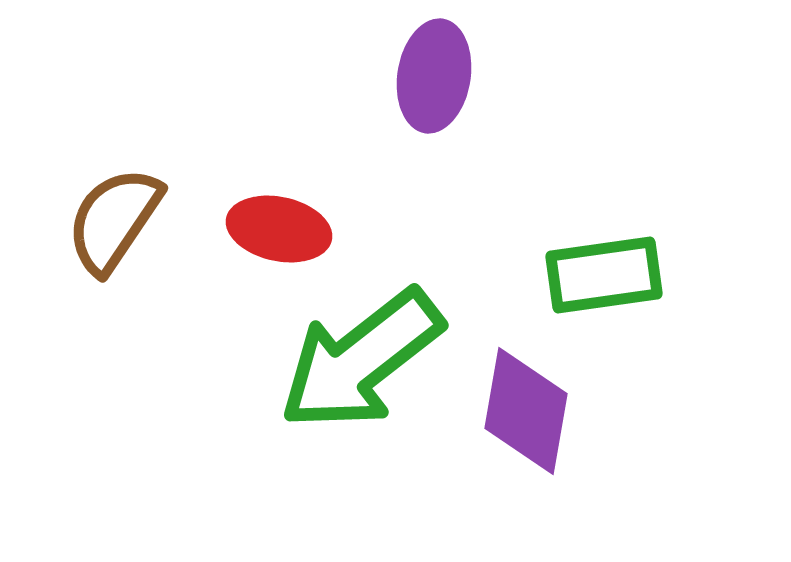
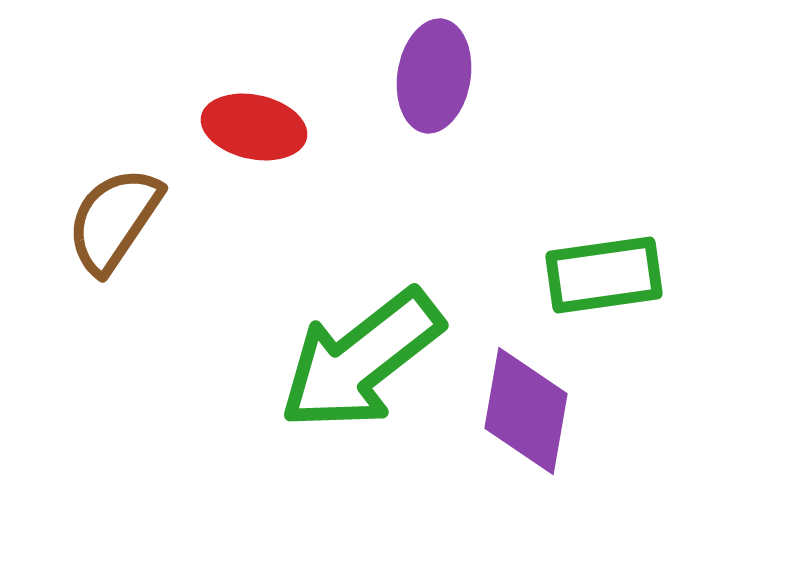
red ellipse: moved 25 px left, 102 px up
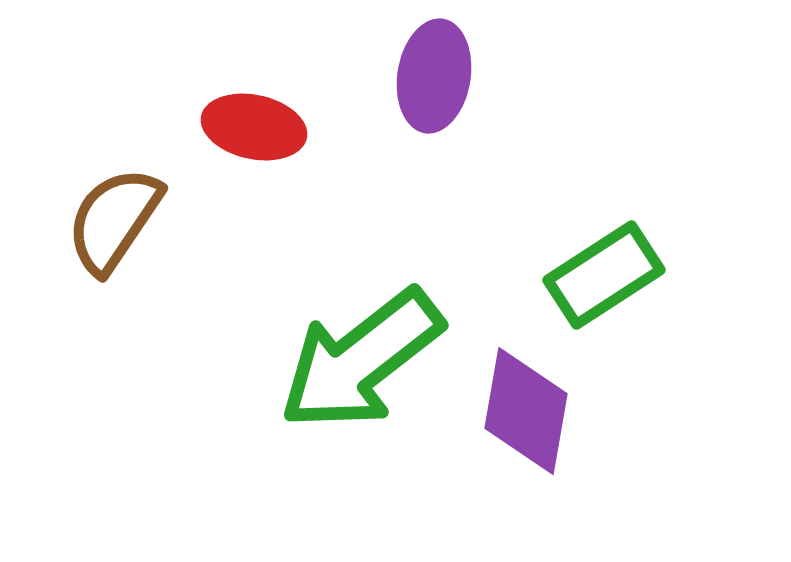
green rectangle: rotated 25 degrees counterclockwise
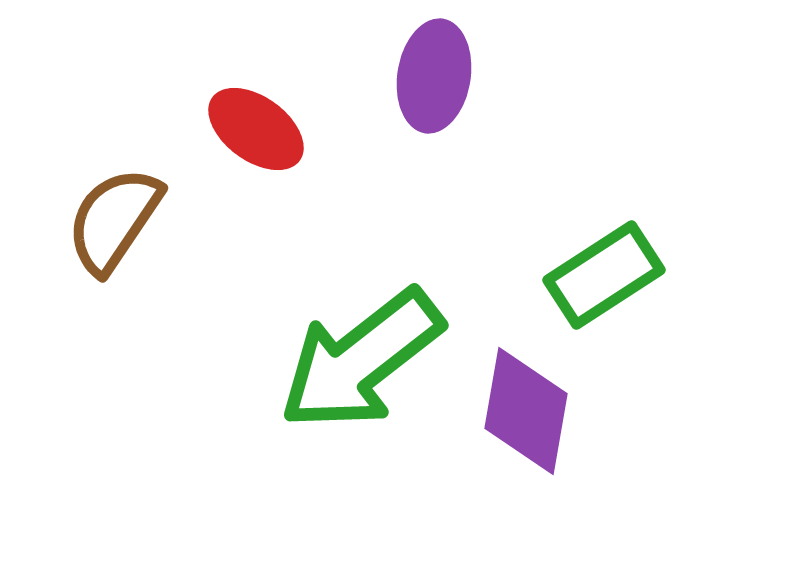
red ellipse: moved 2 px right, 2 px down; rotated 24 degrees clockwise
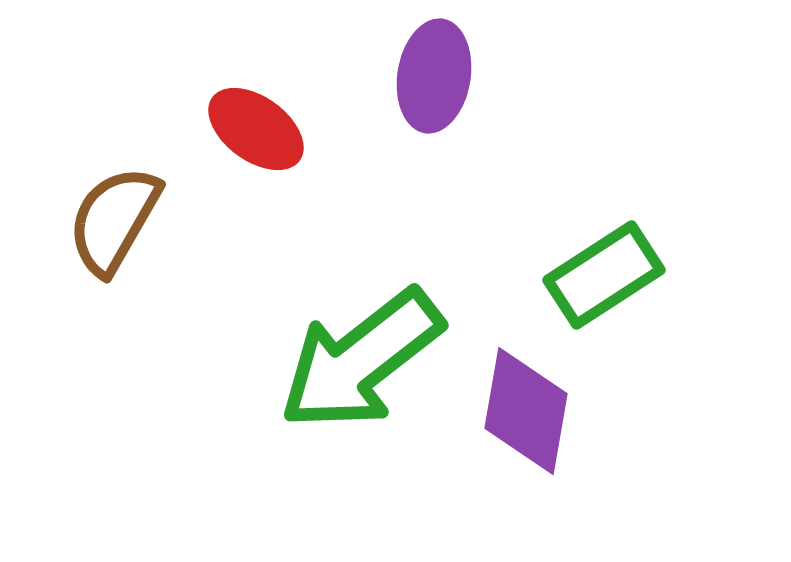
brown semicircle: rotated 4 degrees counterclockwise
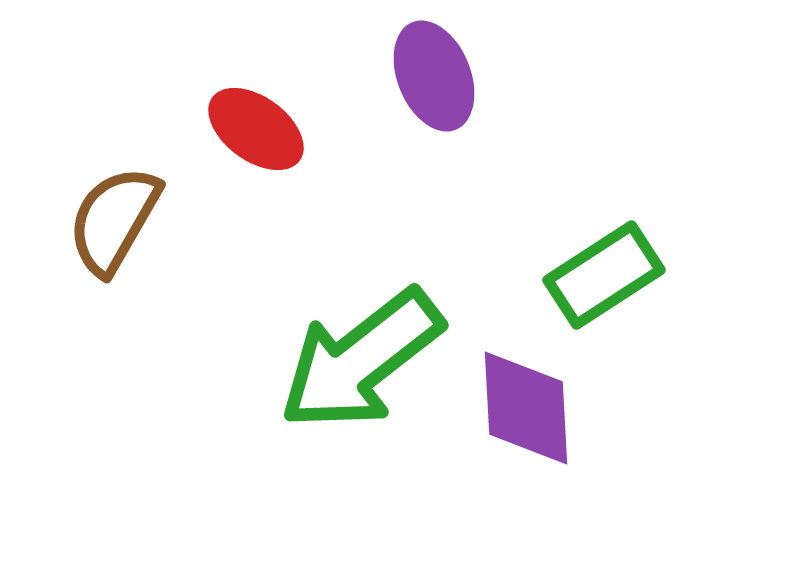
purple ellipse: rotated 31 degrees counterclockwise
purple diamond: moved 3 px up; rotated 13 degrees counterclockwise
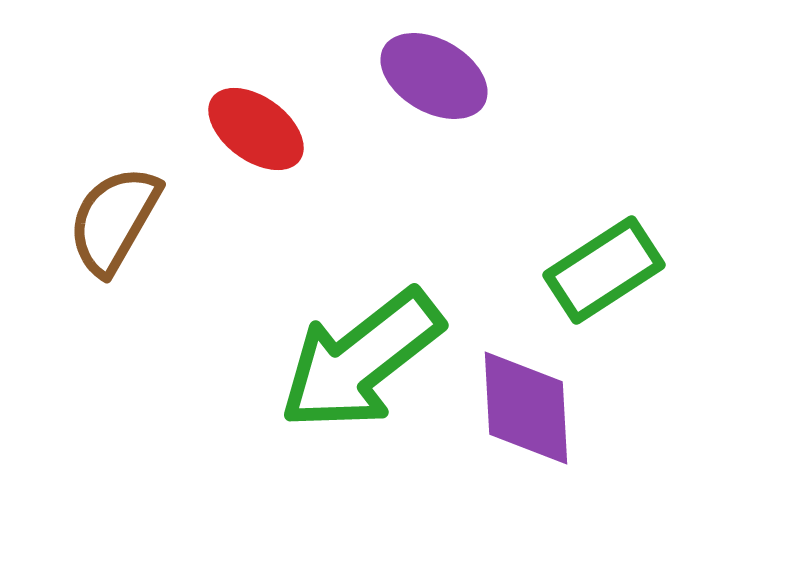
purple ellipse: rotated 38 degrees counterclockwise
green rectangle: moved 5 px up
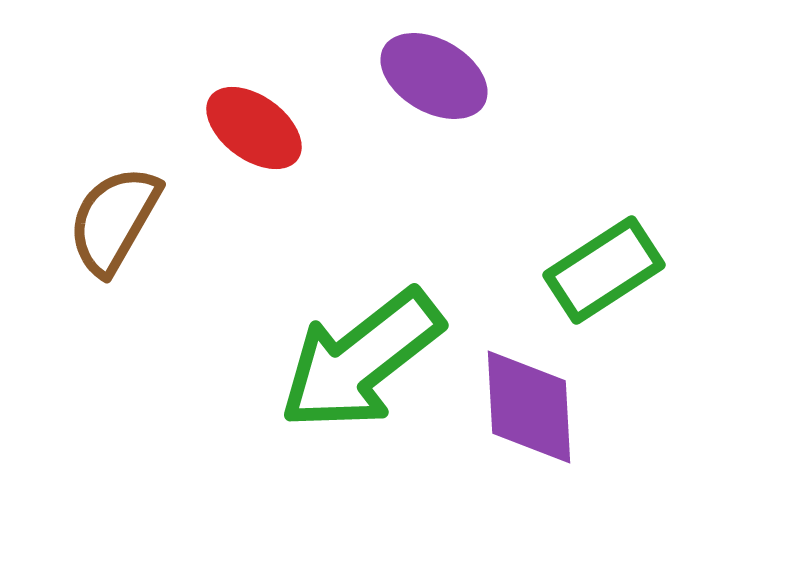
red ellipse: moved 2 px left, 1 px up
purple diamond: moved 3 px right, 1 px up
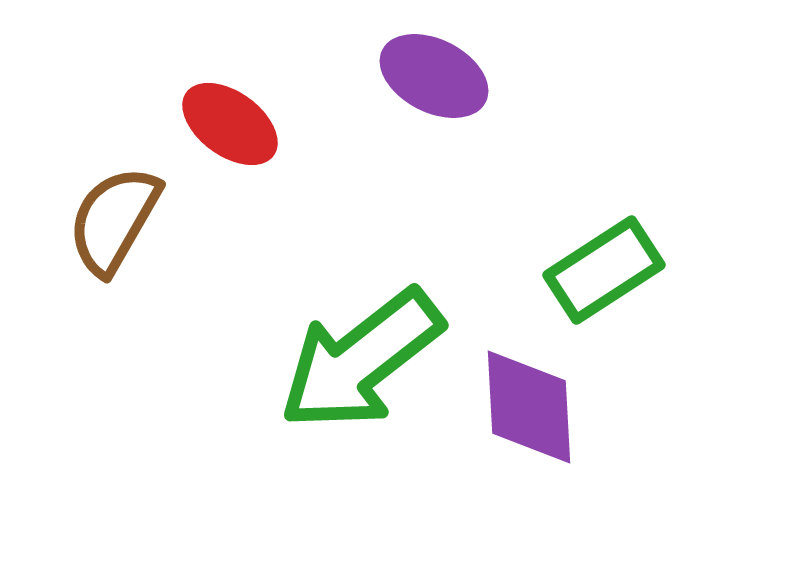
purple ellipse: rotated 3 degrees counterclockwise
red ellipse: moved 24 px left, 4 px up
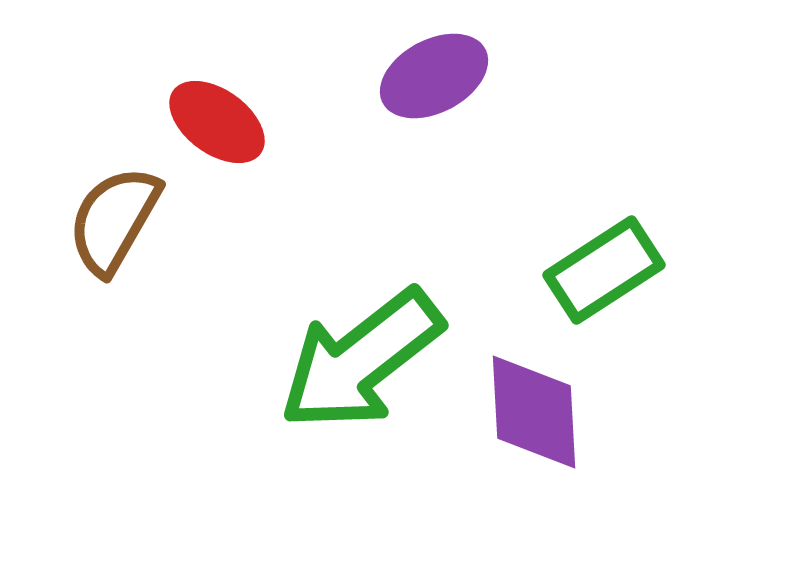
purple ellipse: rotated 55 degrees counterclockwise
red ellipse: moved 13 px left, 2 px up
purple diamond: moved 5 px right, 5 px down
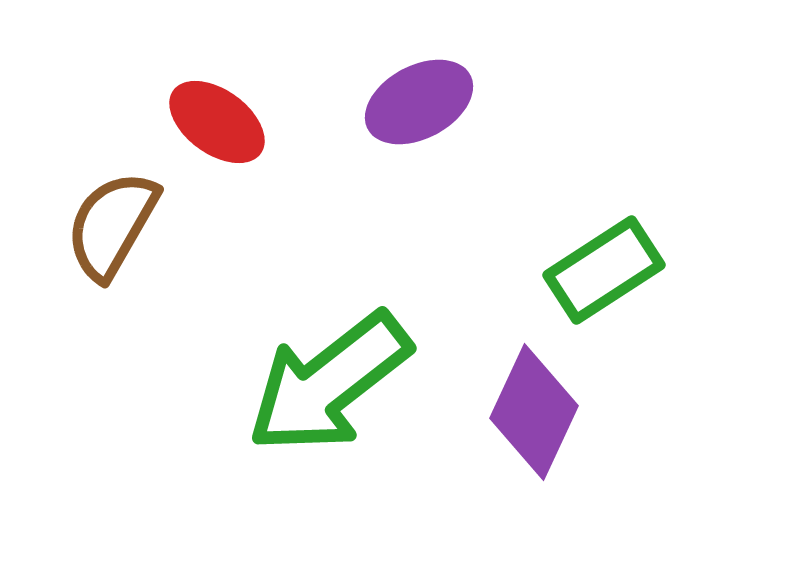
purple ellipse: moved 15 px left, 26 px down
brown semicircle: moved 2 px left, 5 px down
green arrow: moved 32 px left, 23 px down
purple diamond: rotated 28 degrees clockwise
